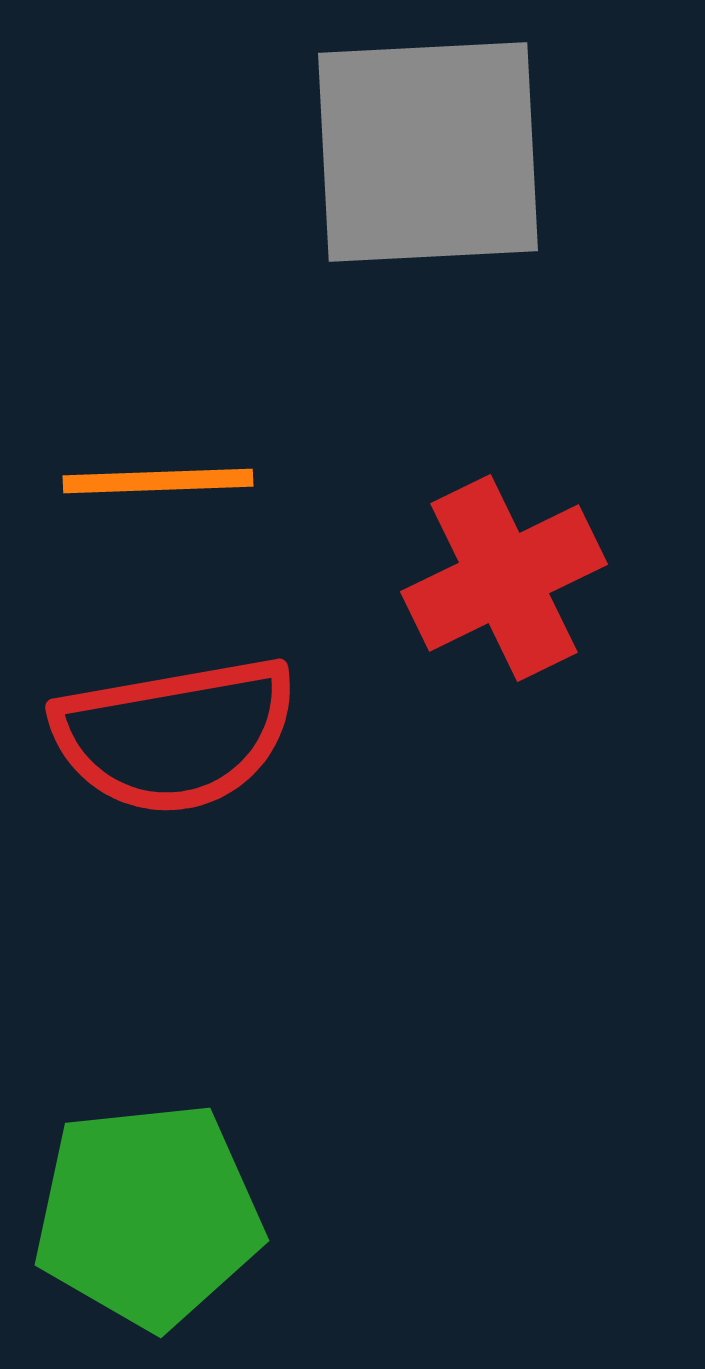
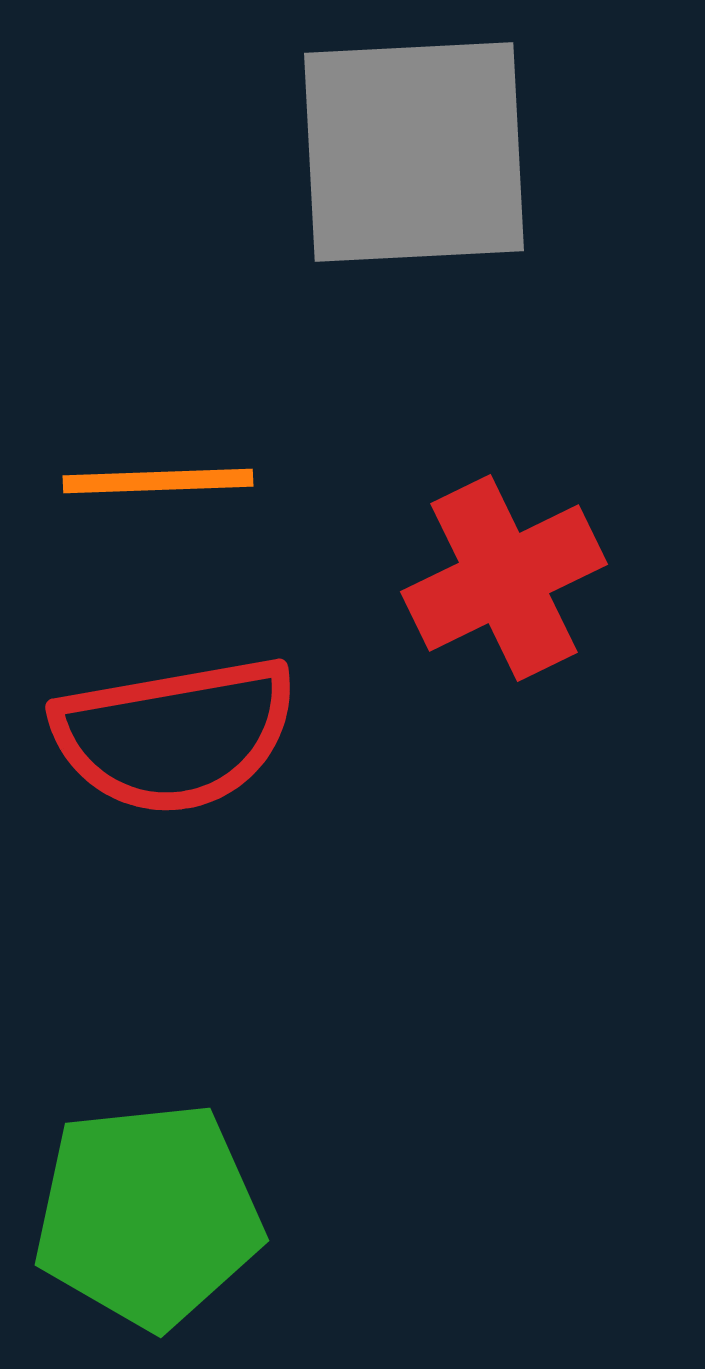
gray square: moved 14 px left
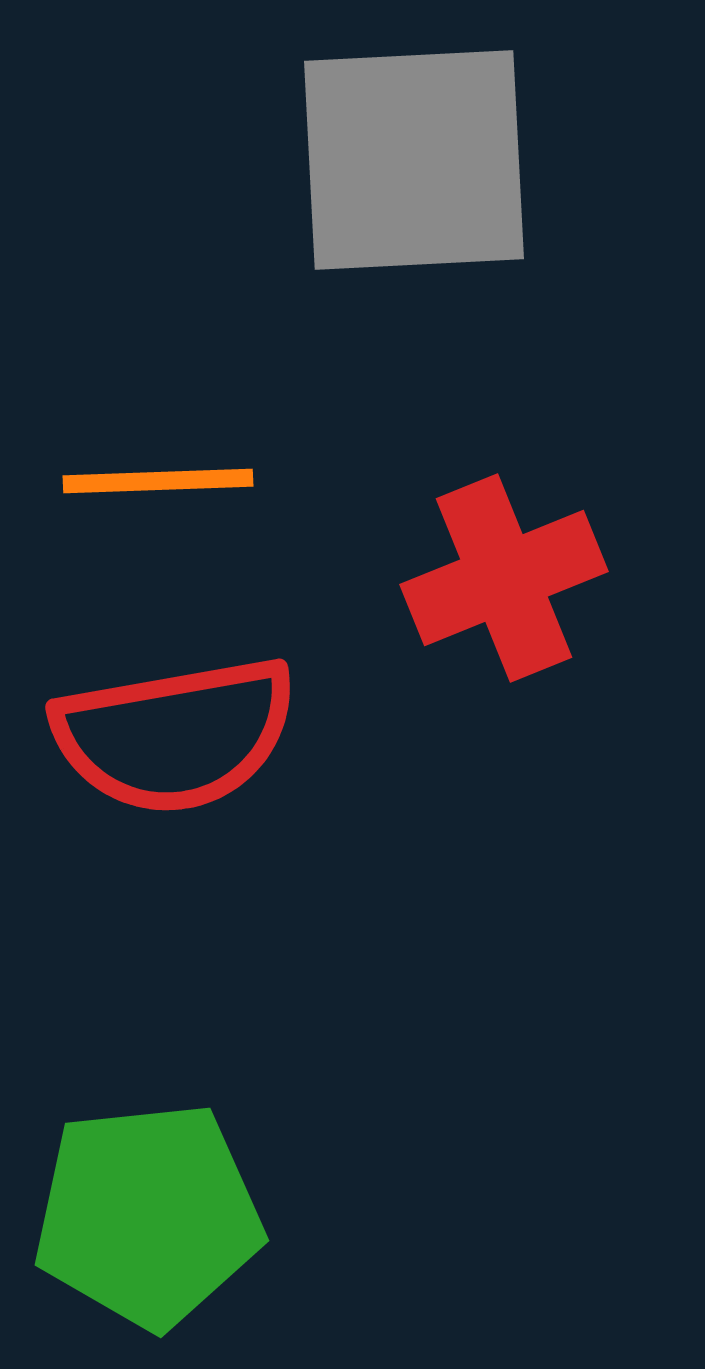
gray square: moved 8 px down
red cross: rotated 4 degrees clockwise
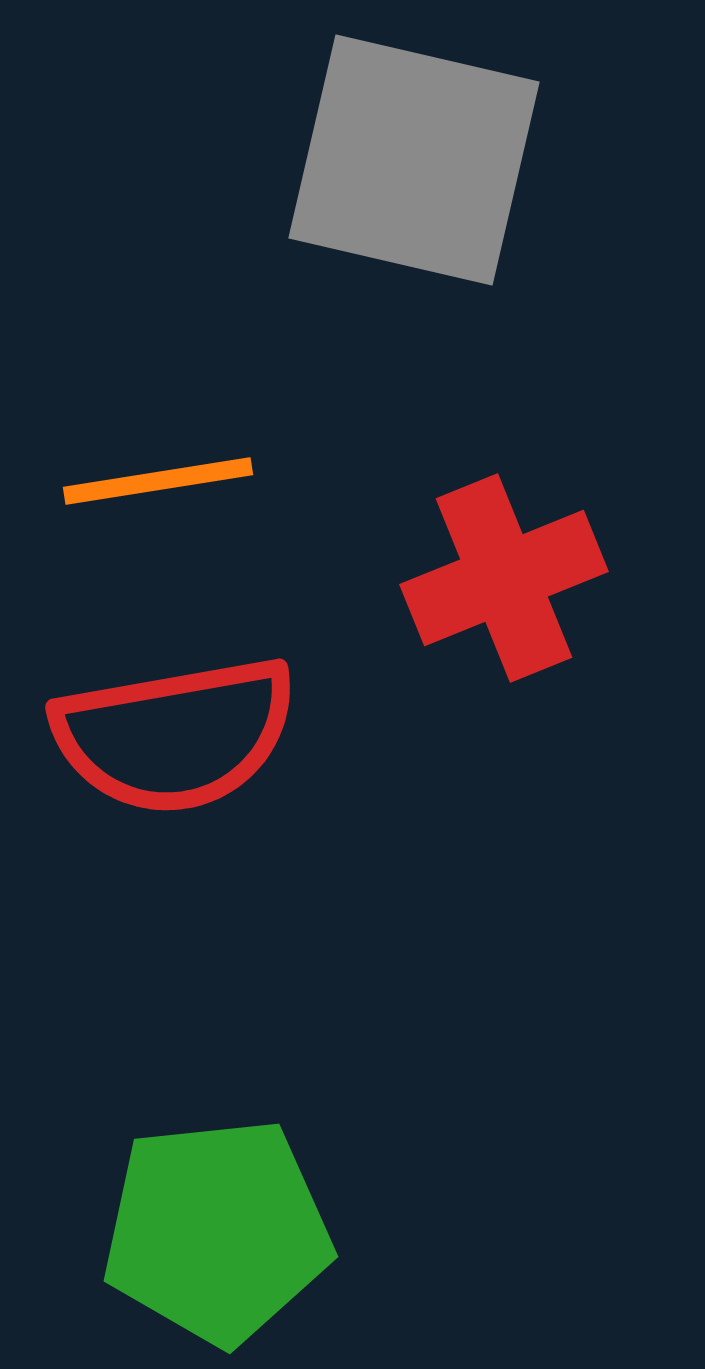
gray square: rotated 16 degrees clockwise
orange line: rotated 7 degrees counterclockwise
green pentagon: moved 69 px right, 16 px down
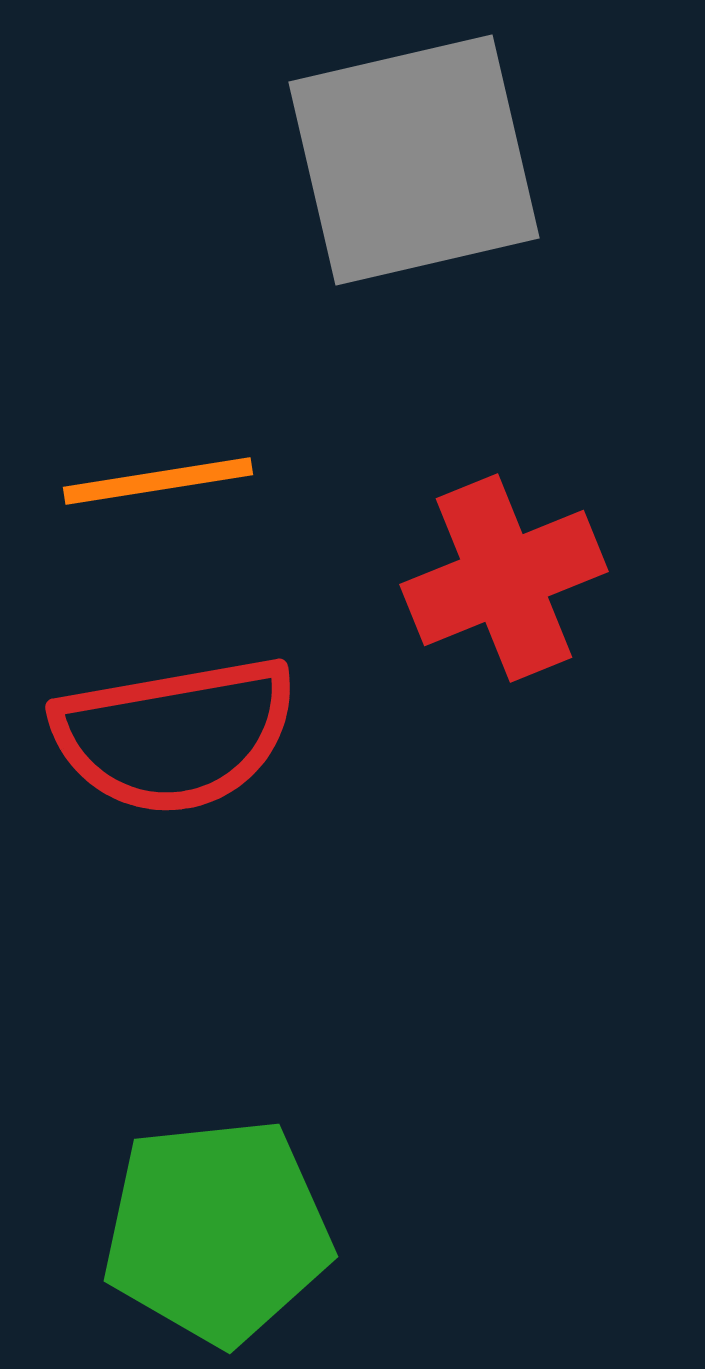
gray square: rotated 26 degrees counterclockwise
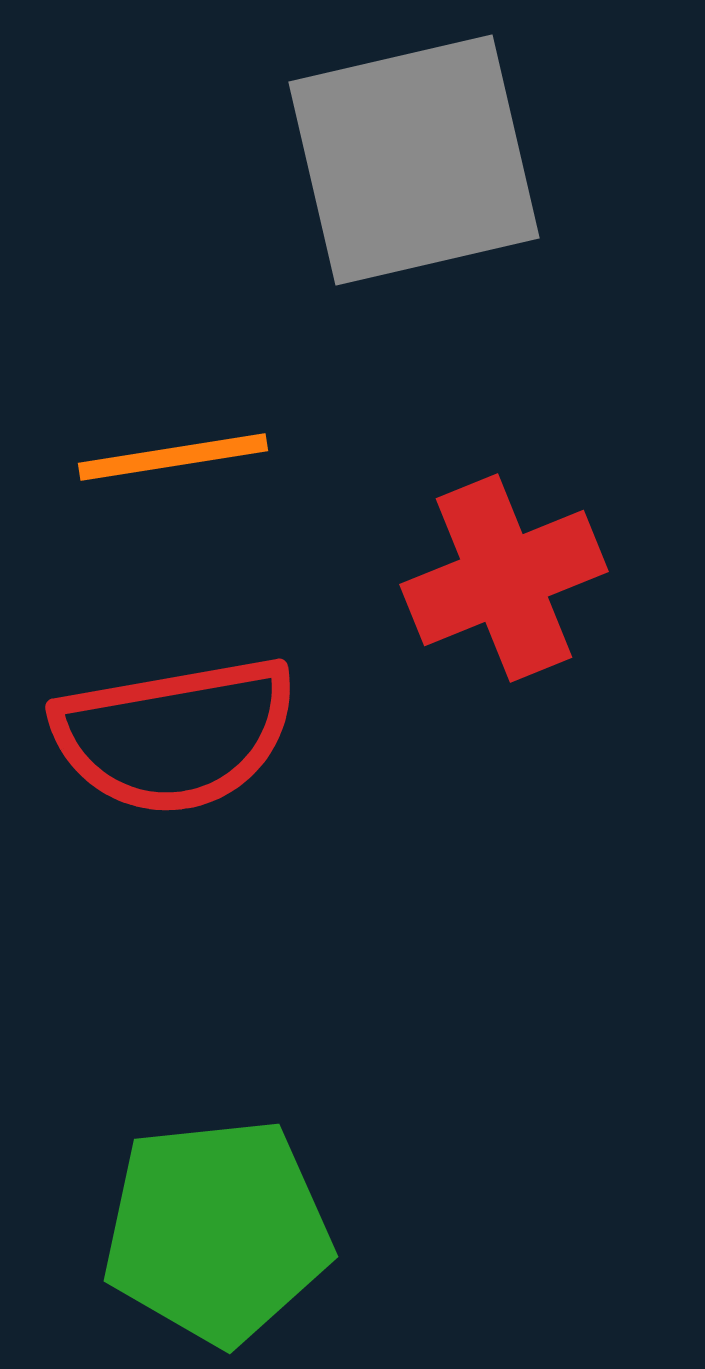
orange line: moved 15 px right, 24 px up
